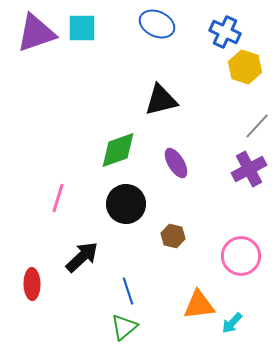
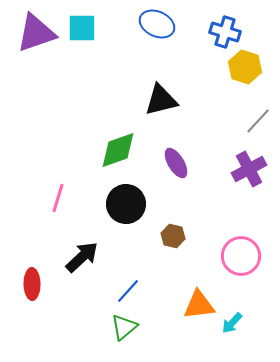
blue cross: rotated 8 degrees counterclockwise
gray line: moved 1 px right, 5 px up
blue line: rotated 60 degrees clockwise
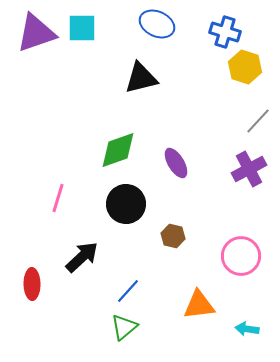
black triangle: moved 20 px left, 22 px up
cyan arrow: moved 15 px right, 6 px down; rotated 55 degrees clockwise
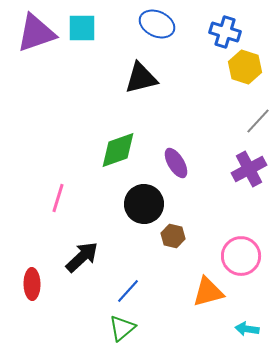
black circle: moved 18 px right
orange triangle: moved 9 px right, 13 px up; rotated 8 degrees counterclockwise
green triangle: moved 2 px left, 1 px down
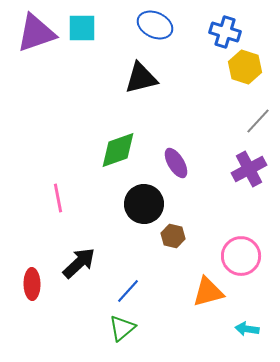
blue ellipse: moved 2 px left, 1 px down
pink line: rotated 28 degrees counterclockwise
black arrow: moved 3 px left, 6 px down
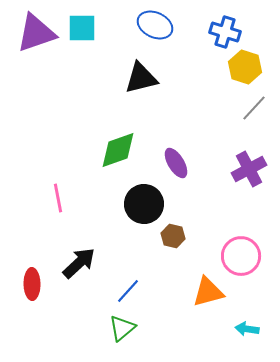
gray line: moved 4 px left, 13 px up
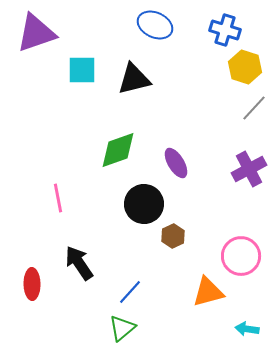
cyan square: moved 42 px down
blue cross: moved 2 px up
black triangle: moved 7 px left, 1 px down
brown hexagon: rotated 20 degrees clockwise
black arrow: rotated 81 degrees counterclockwise
blue line: moved 2 px right, 1 px down
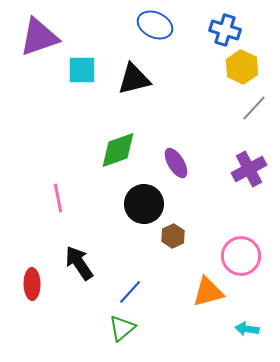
purple triangle: moved 3 px right, 4 px down
yellow hexagon: moved 3 px left; rotated 8 degrees clockwise
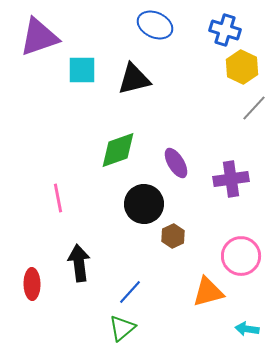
purple cross: moved 18 px left, 10 px down; rotated 20 degrees clockwise
black arrow: rotated 27 degrees clockwise
